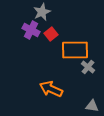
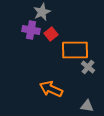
purple cross: rotated 18 degrees counterclockwise
gray triangle: moved 5 px left
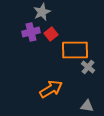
purple cross: moved 2 px down; rotated 24 degrees counterclockwise
orange arrow: rotated 125 degrees clockwise
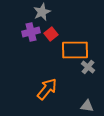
orange arrow: moved 4 px left; rotated 20 degrees counterclockwise
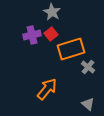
gray star: moved 10 px right; rotated 18 degrees counterclockwise
purple cross: moved 1 px right, 3 px down
orange rectangle: moved 4 px left, 1 px up; rotated 16 degrees counterclockwise
gray triangle: moved 1 px right, 2 px up; rotated 32 degrees clockwise
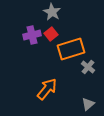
gray triangle: rotated 40 degrees clockwise
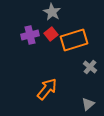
purple cross: moved 2 px left
orange rectangle: moved 3 px right, 9 px up
gray cross: moved 2 px right
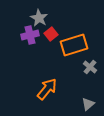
gray star: moved 13 px left, 6 px down
orange rectangle: moved 5 px down
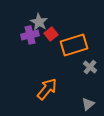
gray star: moved 4 px down
